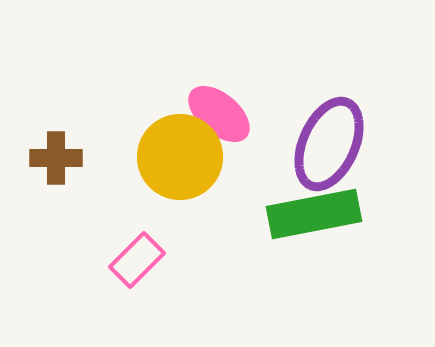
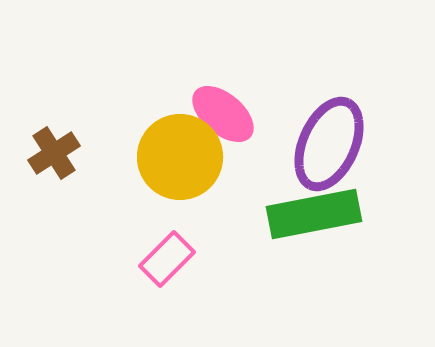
pink ellipse: moved 4 px right
brown cross: moved 2 px left, 5 px up; rotated 33 degrees counterclockwise
pink rectangle: moved 30 px right, 1 px up
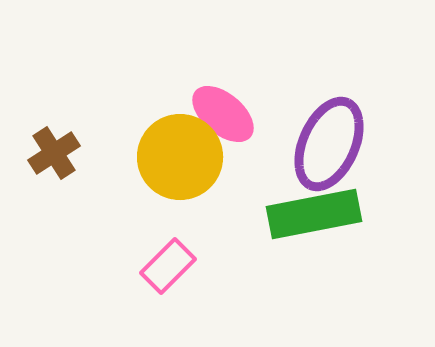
pink rectangle: moved 1 px right, 7 px down
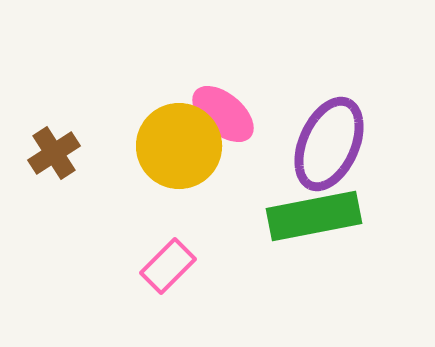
yellow circle: moved 1 px left, 11 px up
green rectangle: moved 2 px down
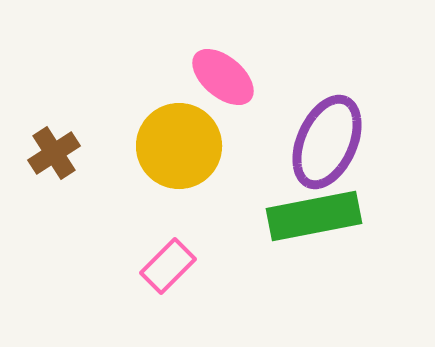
pink ellipse: moved 37 px up
purple ellipse: moved 2 px left, 2 px up
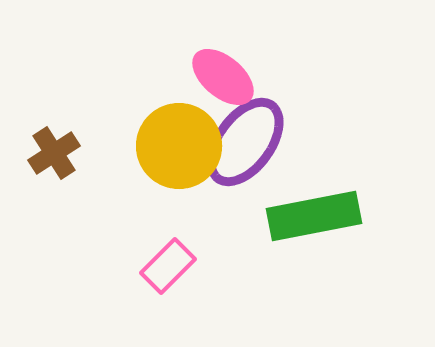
purple ellipse: moved 82 px left; rotated 12 degrees clockwise
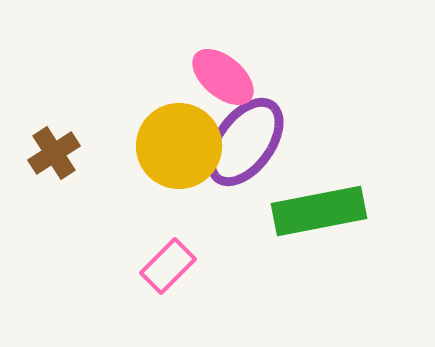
green rectangle: moved 5 px right, 5 px up
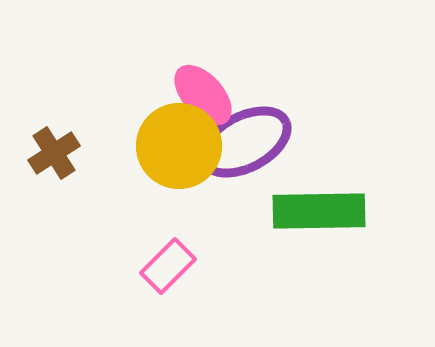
pink ellipse: moved 20 px left, 18 px down; rotated 8 degrees clockwise
purple ellipse: rotated 26 degrees clockwise
green rectangle: rotated 10 degrees clockwise
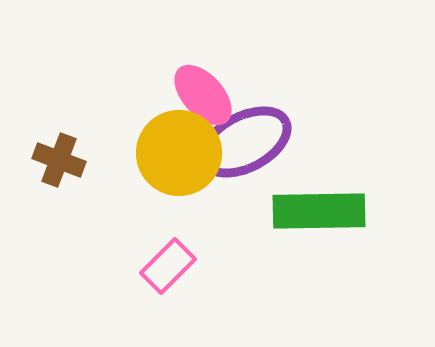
yellow circle: moved 7 px down
brown cross: moved 5 px right, 7 px down; rotated 36 degrees counterclockwise
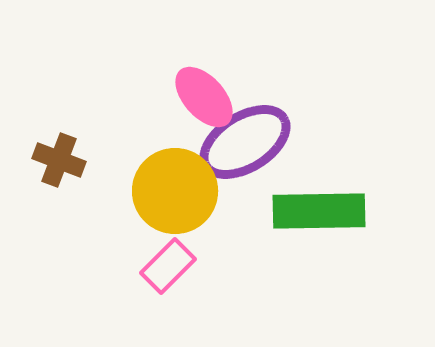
pink ellipse: moved 1 px right, 2 px down
purple ellipse: rotated 4 degrees counterclockwise
yellow circle: moved 4 px left, 38 px down
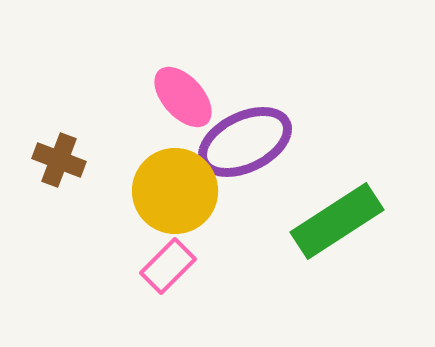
pink ellipse: moved 21 px left
purple ellipse: rotated 6 degrees clockwise
green rectangle: moved 18 px right, 10 px down; rotated 32 degrees counterclockwise
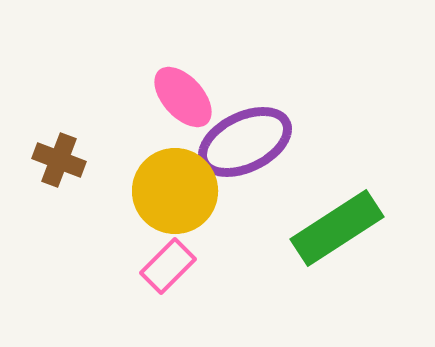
green rectangle: moved 7 px down
